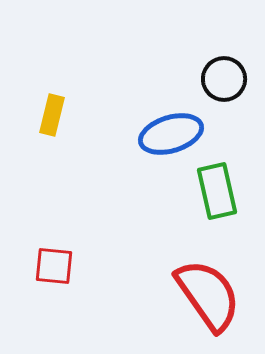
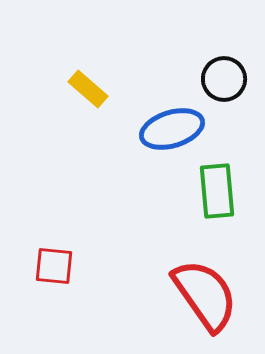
yellow rectangle: moved 36 px right, 26 px up; rotated 63 degrees counterclockwise
blue ellipse: moved 1 px right, 5 px up
green rectangle: rotated 8 degrees clockwise
red semicircle: moved 3 px left
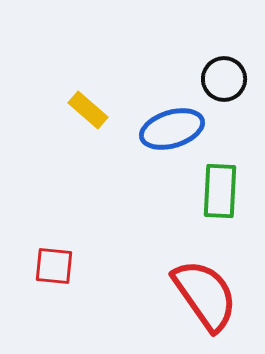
yellow rectangle: moved 21 px down
green rectangle: moved 3 px right; rotated 8 degrees clockwise
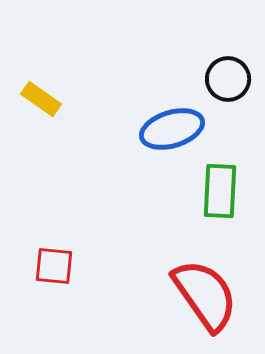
black circle: moved 4 px right
yellow rectangle: moved 47 px left, 11 px up; rotated 6 degrees counterclockwise
